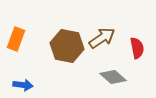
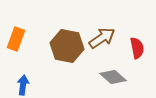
blue arrow: rotated 90 degrees counterclockwise
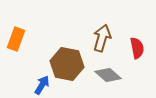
brown arrow: rotated 40 degrees counterclockwise
brown hexagon: moved 18 px down
gray diamond: moved 5 px left, 2 px up
blue arrow: moved 19 px right; rotated 24 degrees clockwise
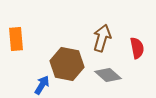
orange rectangle: rotated 25 degrees counterclockwise
